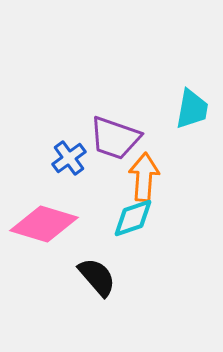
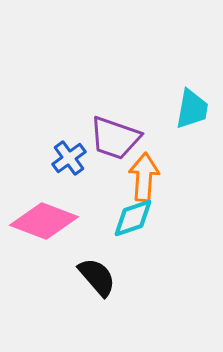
pink diamond: moved 3 px up; rotated 4 degrees clockwise
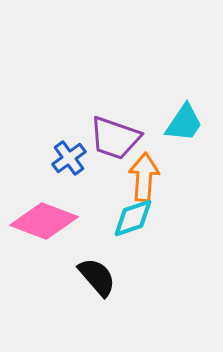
cyan trapezoid: moved 8 px left, 14 px down; rotated 24 degrees clockwise
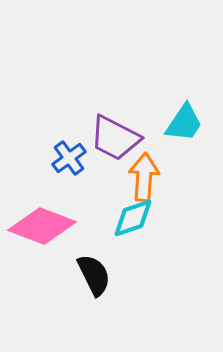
purple trapezoid: rotated 8 degrees clockwise
pink diamond: moved 2 px left, 5 px down
black semicircle: moved 3 px left, 2 px up; rotated 15 degrees clockwise
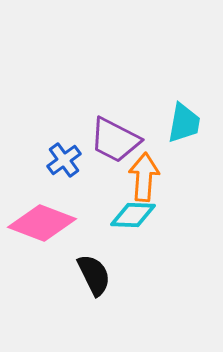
cyan trapezoid: rotated 24 degrees counterclockwise
purple trapezoid: moved 2 px down
blue cross: moved 5 px left, 2 px down
cyan diamond: moved 3 px up; rotated 21 degrees clockwise
pink diamond: moved 3 px up
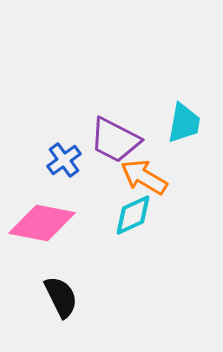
orange arrow: rotated 63 degrees counterclockwise
cyan diamond: rotated 27 degrees counterclockwise
pink diamond: rotated 10 degrees counterclockwise
black semicircle: moved 33 px left, 22 px down
